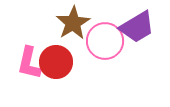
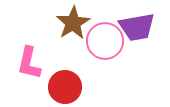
purple trapezoid: rotated 21 degrees clockwise
red circle: moved 9 px right, 25 px down
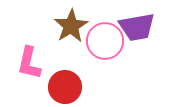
brown star: moved 2 px left, 3 px down
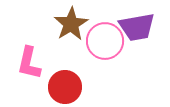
brown star: moved 2 px up
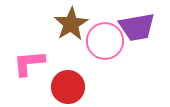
pink L-shape: rotated 72 degrees clockwise
red circle: moved 3 px right
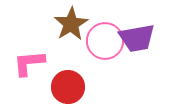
purple trapezoid: moved 11 px down
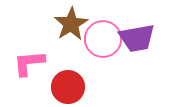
pink circle: moved 2 px left, 2 px up
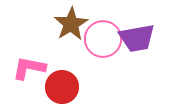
pink L-shape: moved 5 px down; rotated 16 degrees clockwise
red circle: moved 6 px left
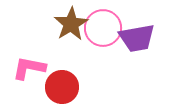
pink circle: moved 11 px up
